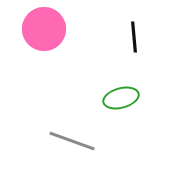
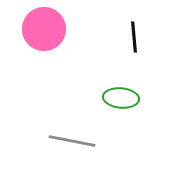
green ellipse: rotated 20 degrees clockwise
gray line: rotated 9 degrees counterclockwise
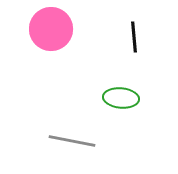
pink circle: moved 7 px right
